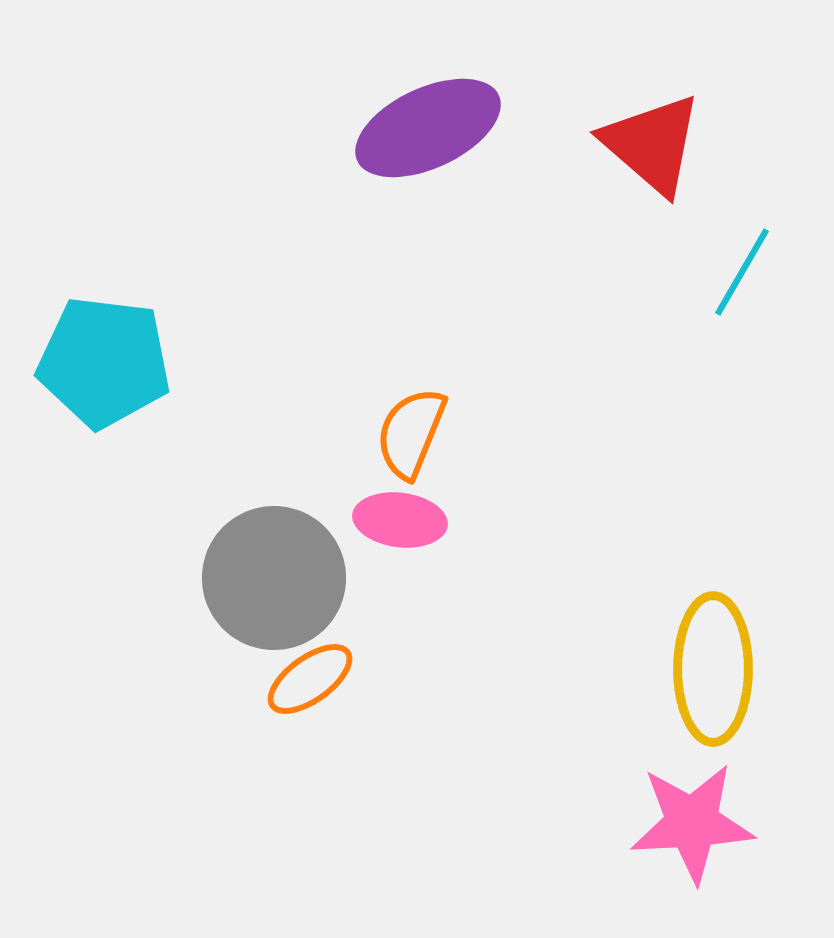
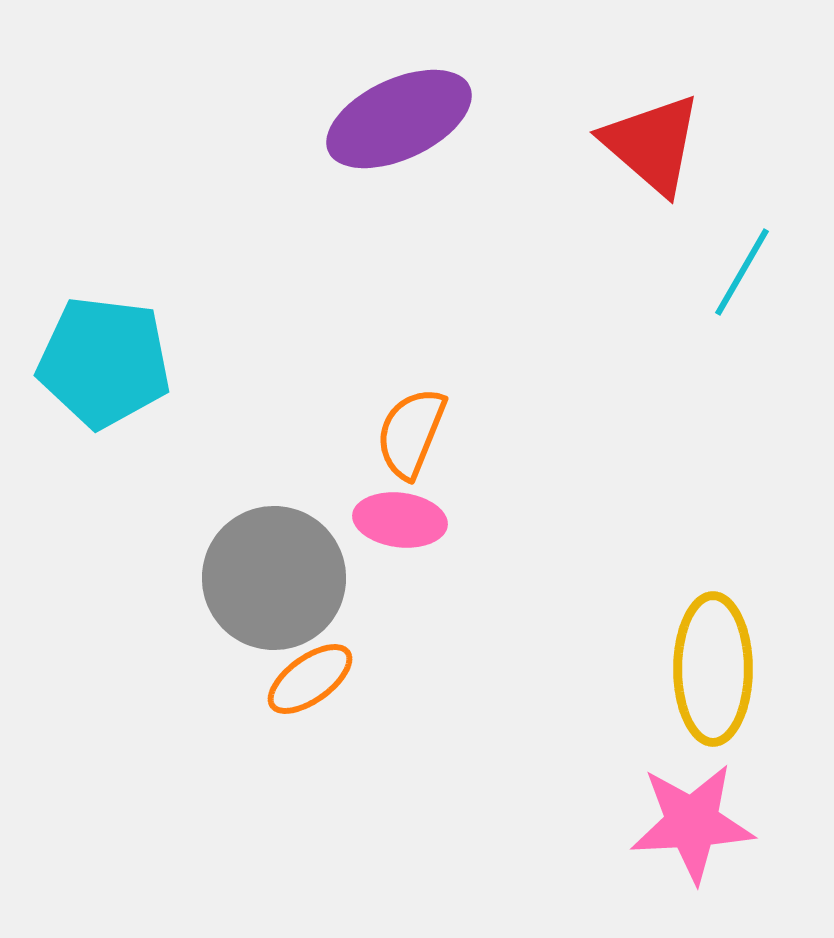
purple ellipse: moved 29 px left, 9 px up
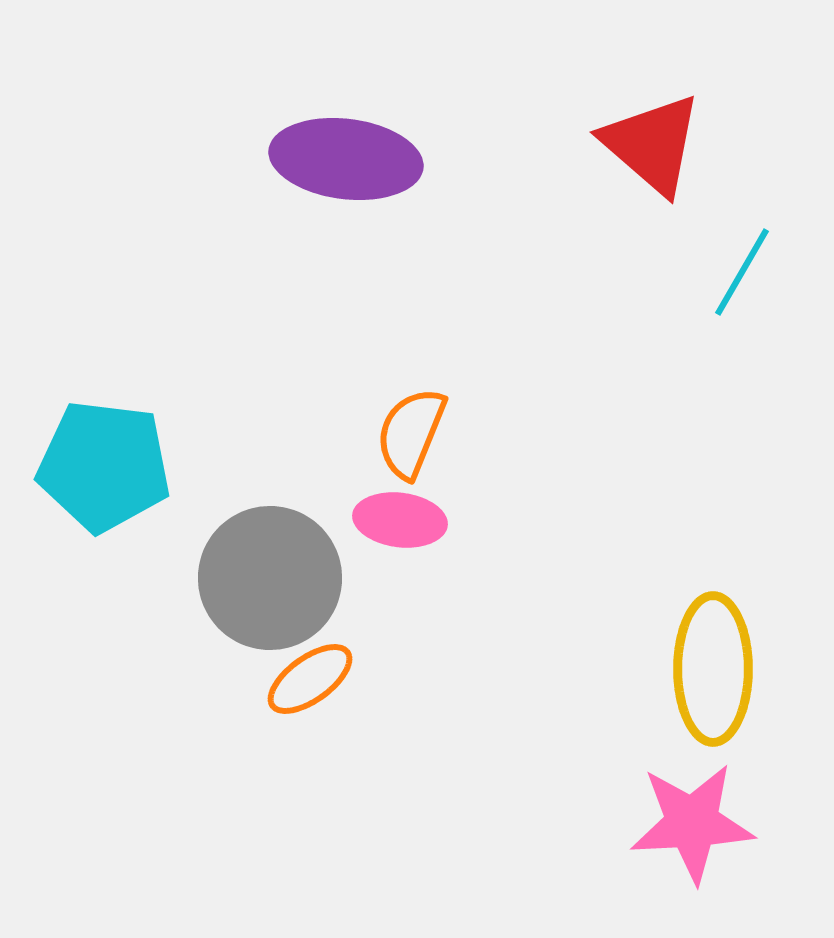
purple ellipse: moved 53 px left, 40 px down; rotated 32 degrees clockwise
cyan pentagon: moved 104 px down
gray circle: moved 4 px left
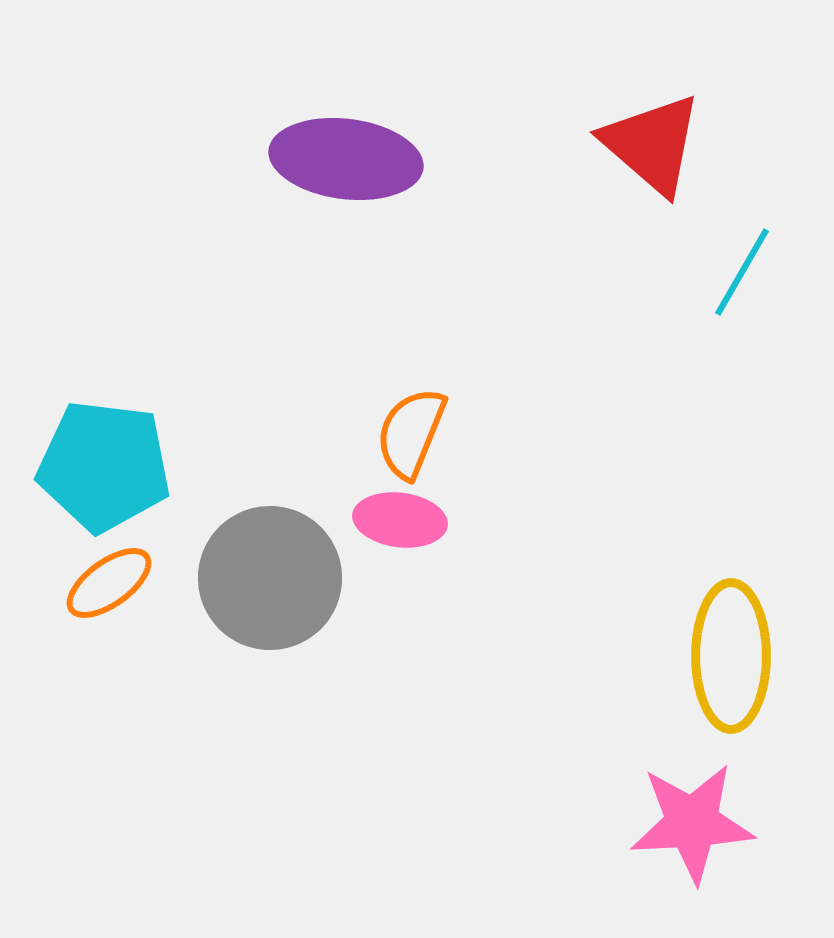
yellow ellipse: moved 18 px right, 13 px up
orange ellipse: moved 201 px left, 96 px up
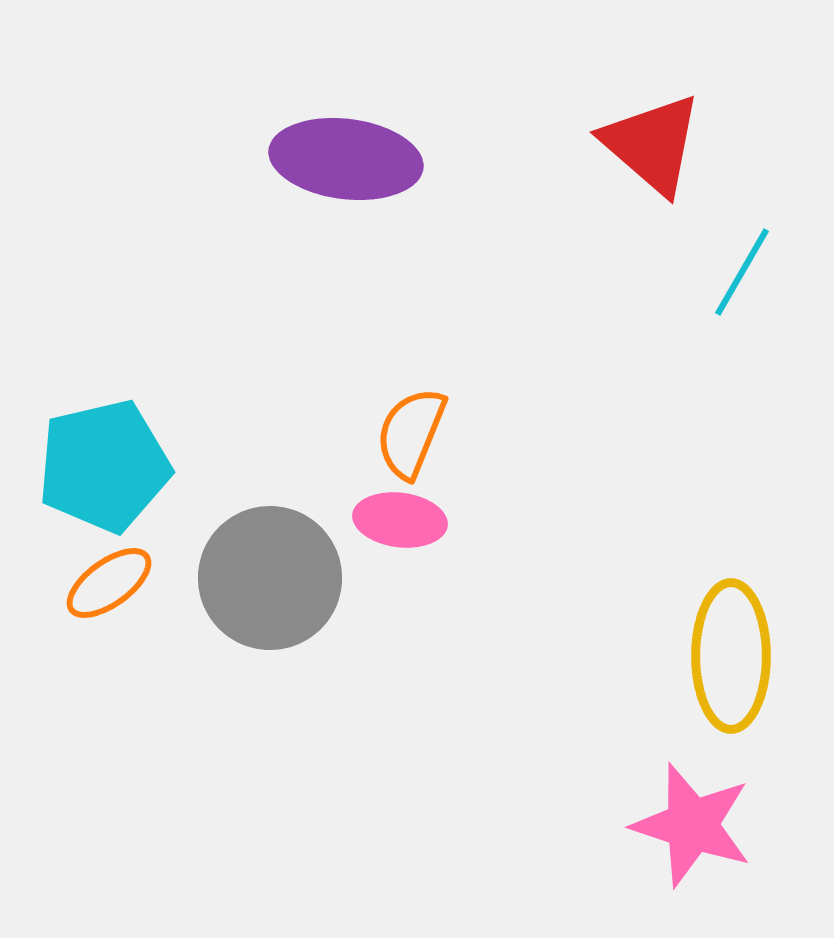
cyan pentagon: rotated 20 degrees counterclockwise
pink star: moved 2 px down; rotated 21 degrees clockwise
